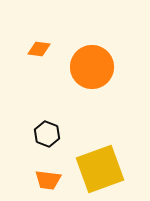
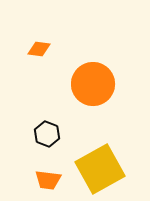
orange circle: moved 1 px right, 17 px down
yellow square: rotated 9 degrees counterclockwise
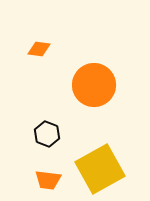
orange circle: moved 1 px right, 1 px down
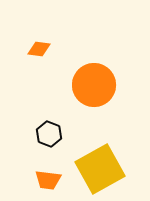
black hexagon: moved 2 px right
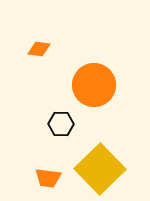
black hexagon: moved 12 px right, 10 px up; rotated 20 degrees counterclockwise
yellow square: rotated 15 degrees counterclockwise
orange trapezoid: moved 2 px up
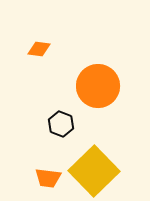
orange circle: moved 4 px right, 1 px down
black hexagon: rotated 20 degrees clockwise
yellow square: moved 6 px left, 2 px down
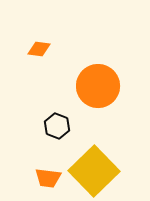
black hexagon: moved 4 px left, 2 px down
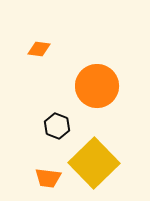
orange circle: moved 1 px left
yellow square: moved 8 px up
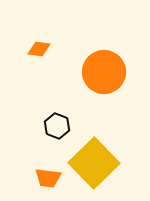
orange circle: moved 7 px right, 14 px up
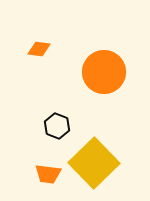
orange trapezoid: moved 4 px up
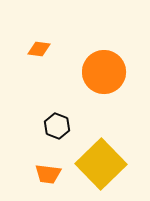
yellow square: moved 7 px right, 1 px down
